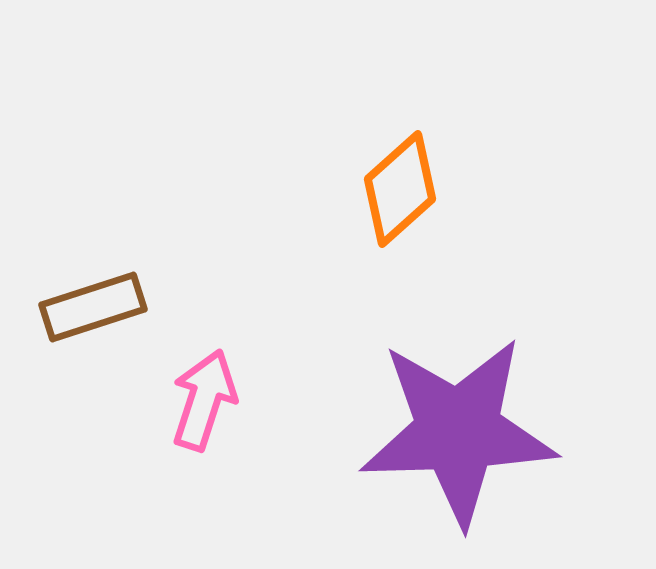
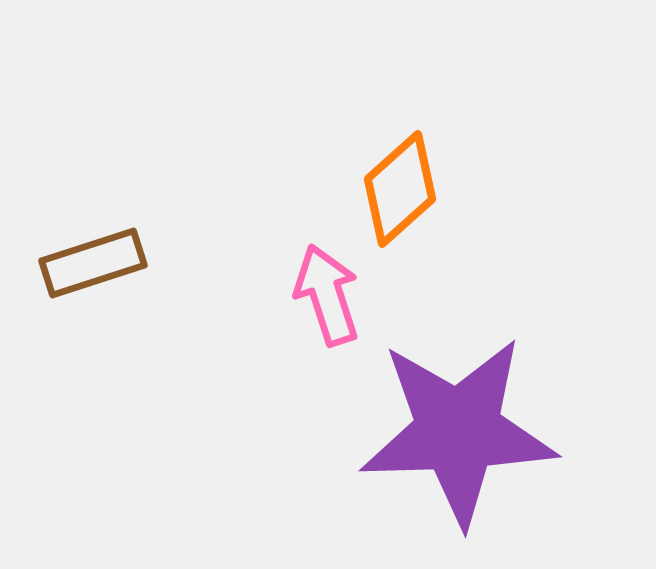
brown rectangle: moved 44 px up
pink arrow: moved 123 px right, 105 px up; rotated 36 degrees counterclockwise
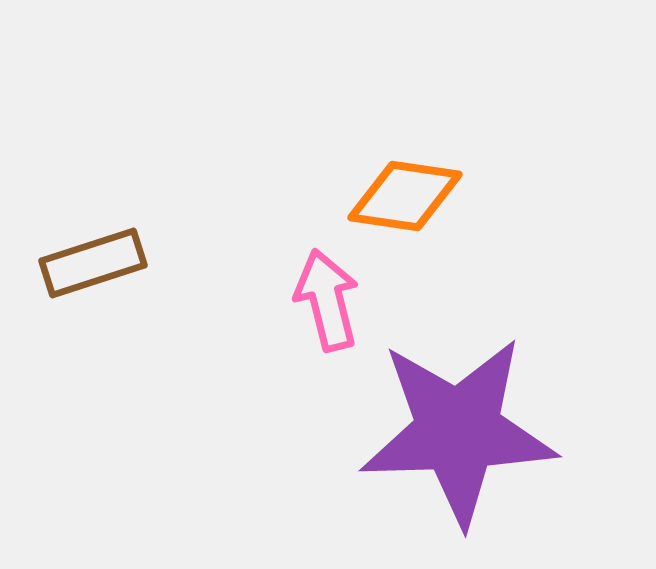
orange diamond: moved 5 px right, 7 px down; rotated 50 degrees clockwise
pink arrow: moved 5 px down; rotated 4 degrees clockwise
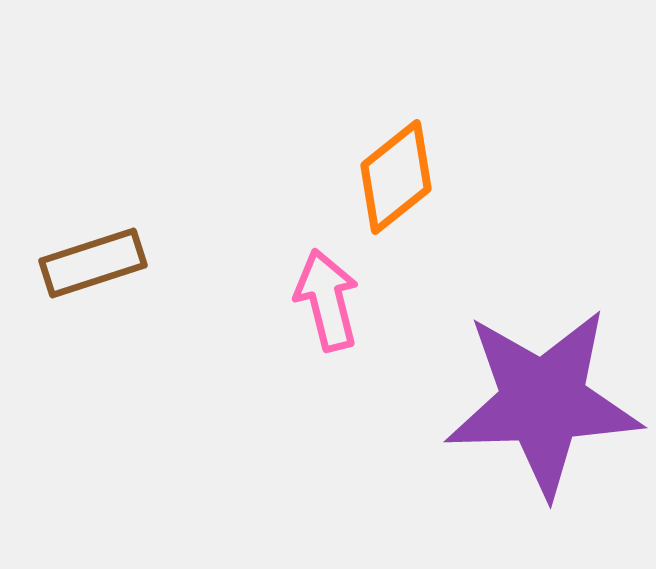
orange diamond: moved 9 px left, 19 px up; rotated 47 degrees counterclockwise
purple star: moved 85 px right, 29 px up
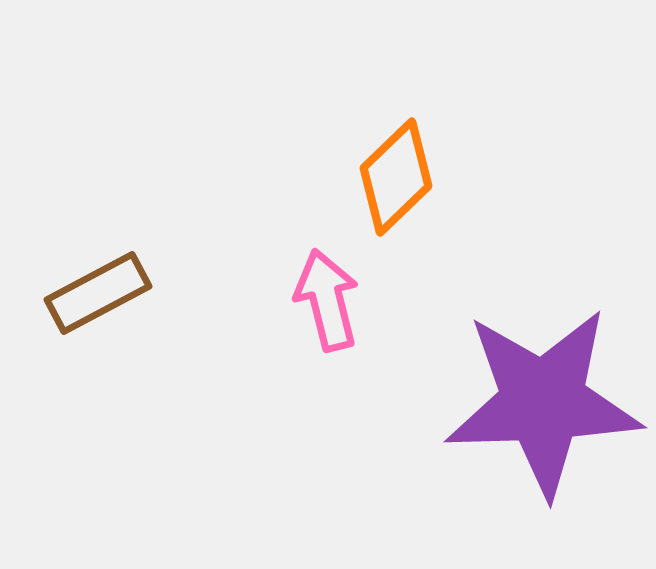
orange diamond: rotated 5 degrees counterclockwise
brown rectangle: moved 5 px right, 30 px down; rotated 10 degrees counterclockwise
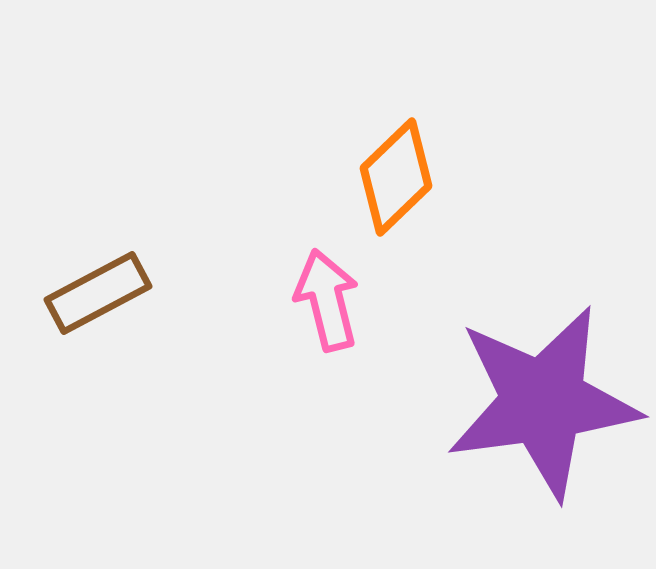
purple star: rotated 6 degrees counterclockwise
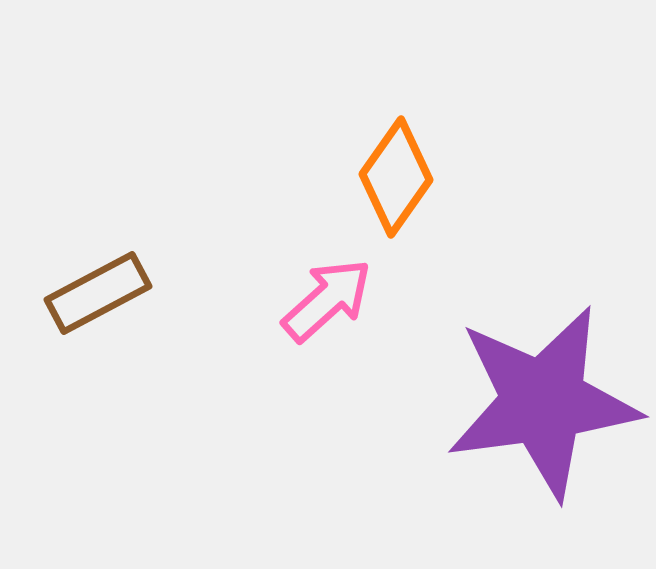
orange diamond: rotated 11 degrees counterclockwise
pink arrow: rotated 62 degrees clockwise
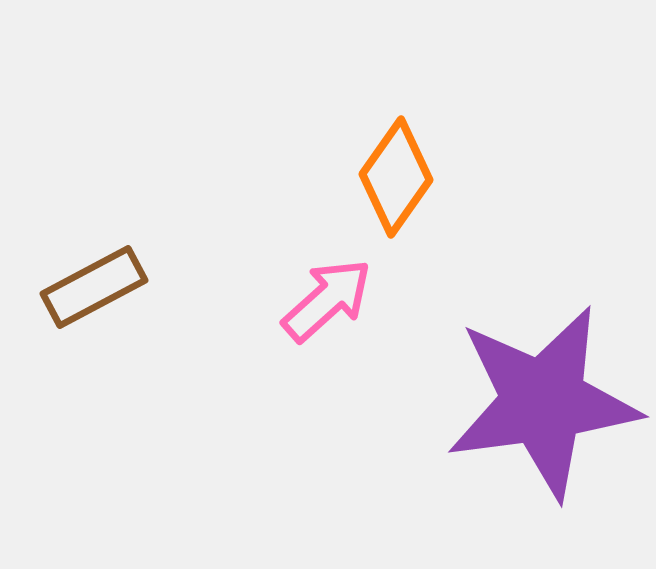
brown rectangle: moved 4 px left, 6 px up
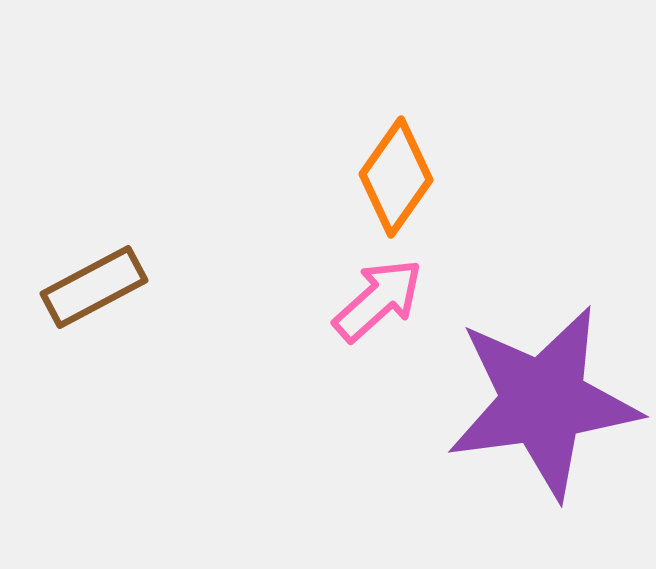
pink arrow: moved 51 px right
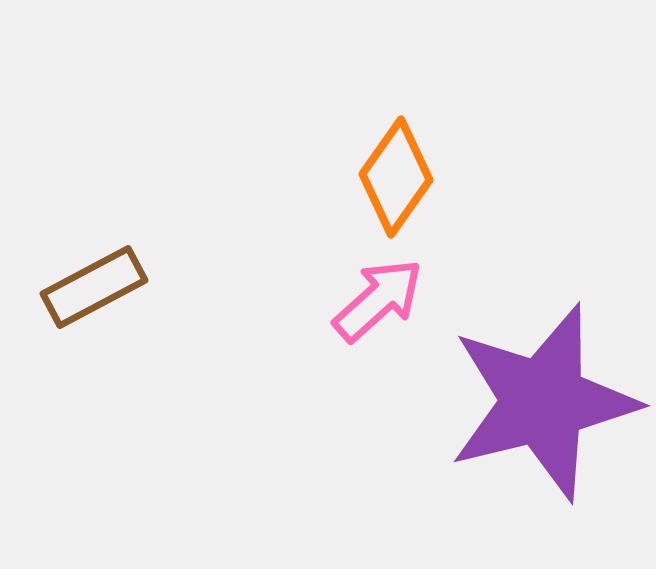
purple star: rotated 6 degrees counterclockwise
